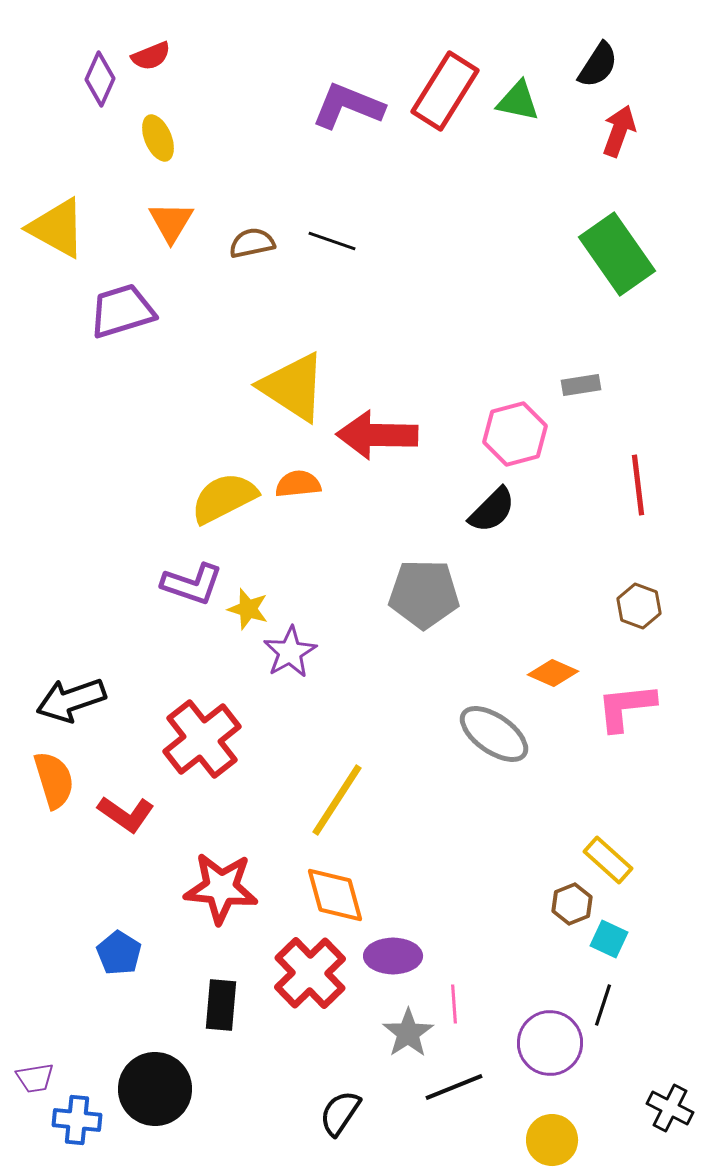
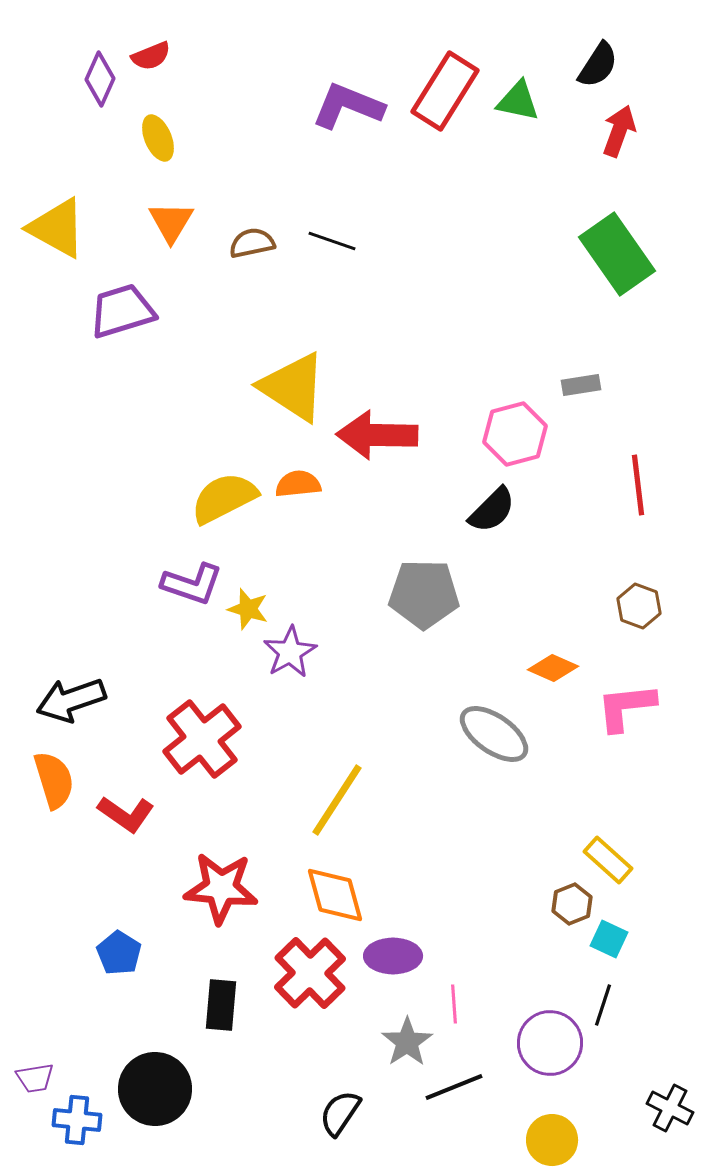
orange diamond at (553, 673): moved 5 px up
gray star at (408, 1033): moved 1 px left, 9 px down
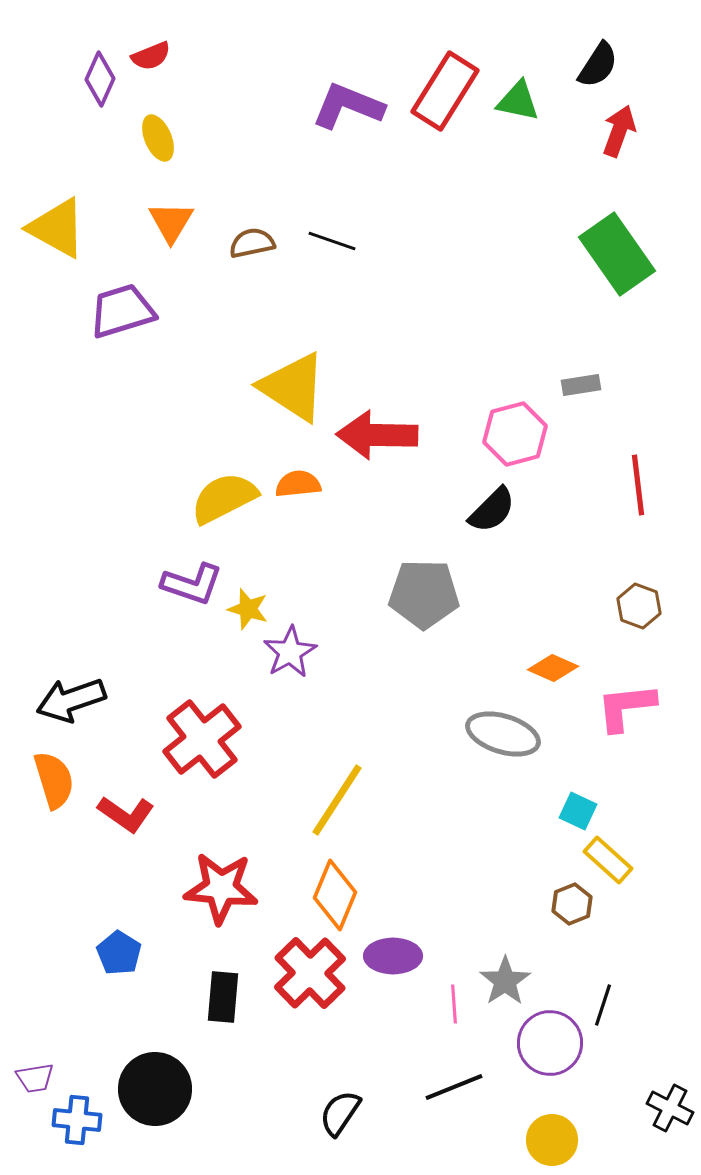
gray ellipse at (494, 734): moved 9 px right; rotated 18 degrees counterclockwise
orange diamond at (335, 895): rotated 38 degrees clockwise
cyan square at (609, 939): moved 31 px left, 128 px up
black rectangle at (221, 1005): moved 2 px right, 8 px up
gray star at (407, 1042): moved 98 px right, 61 px up
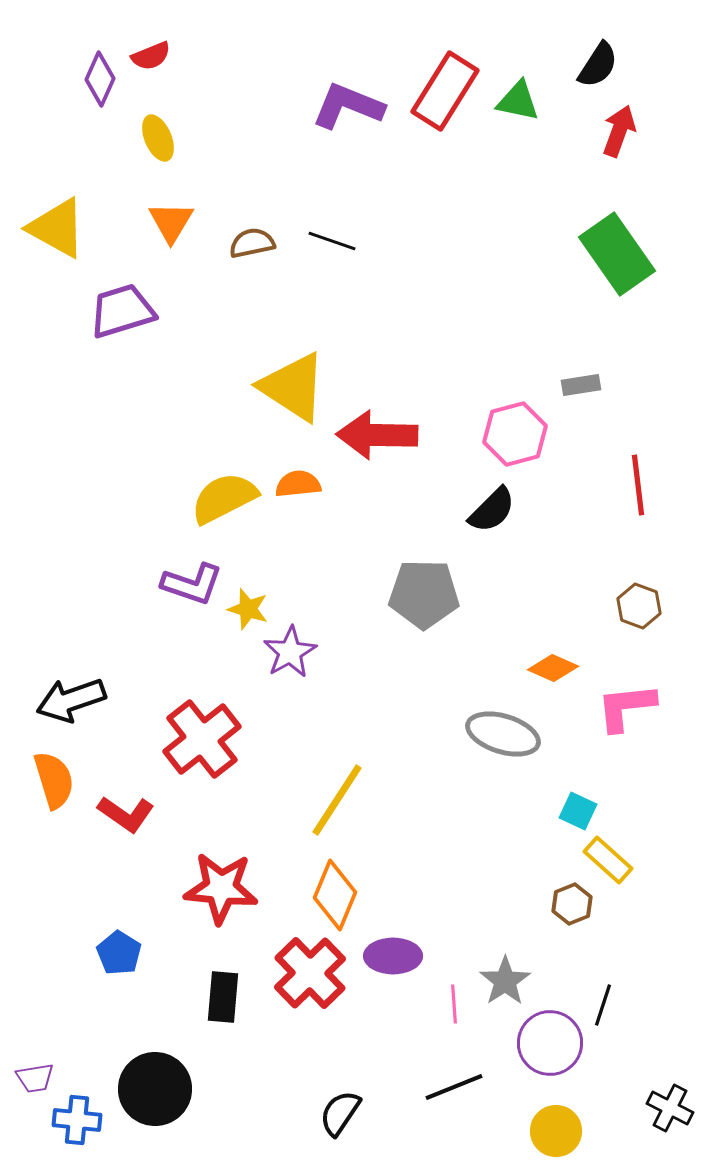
yellow circle at (552, 1140): moved 4 px right, 9 px up
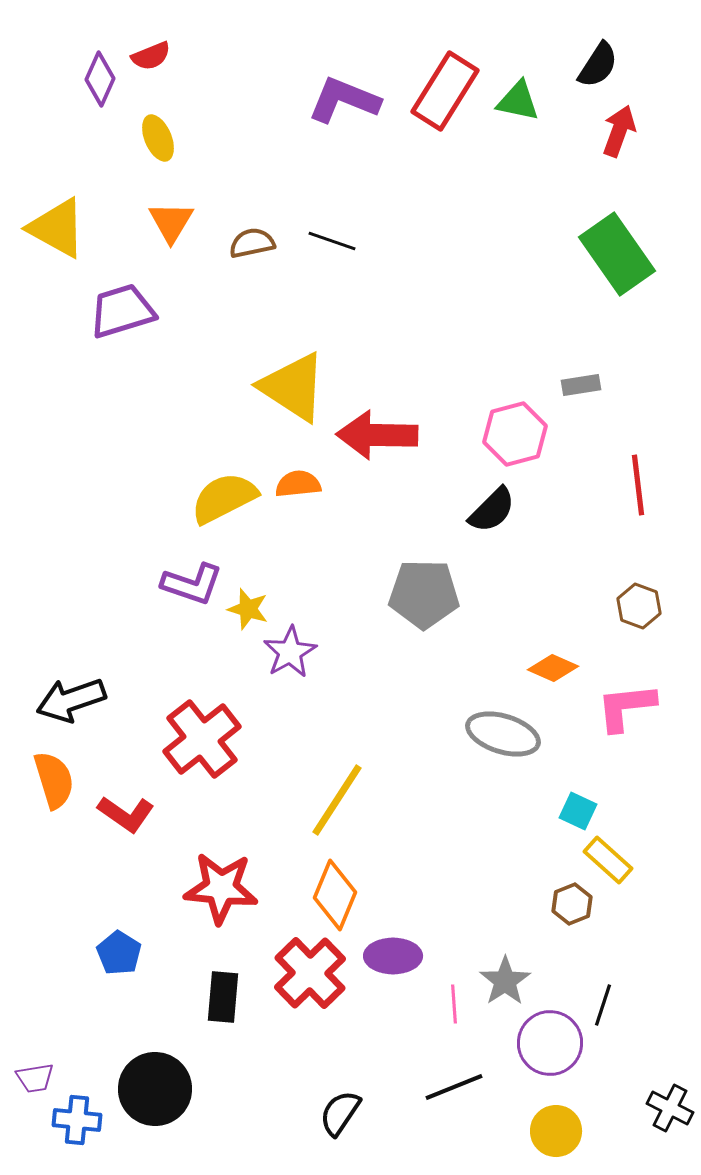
purple L-shape at (348, 106): moved 4 px left, 6 px up
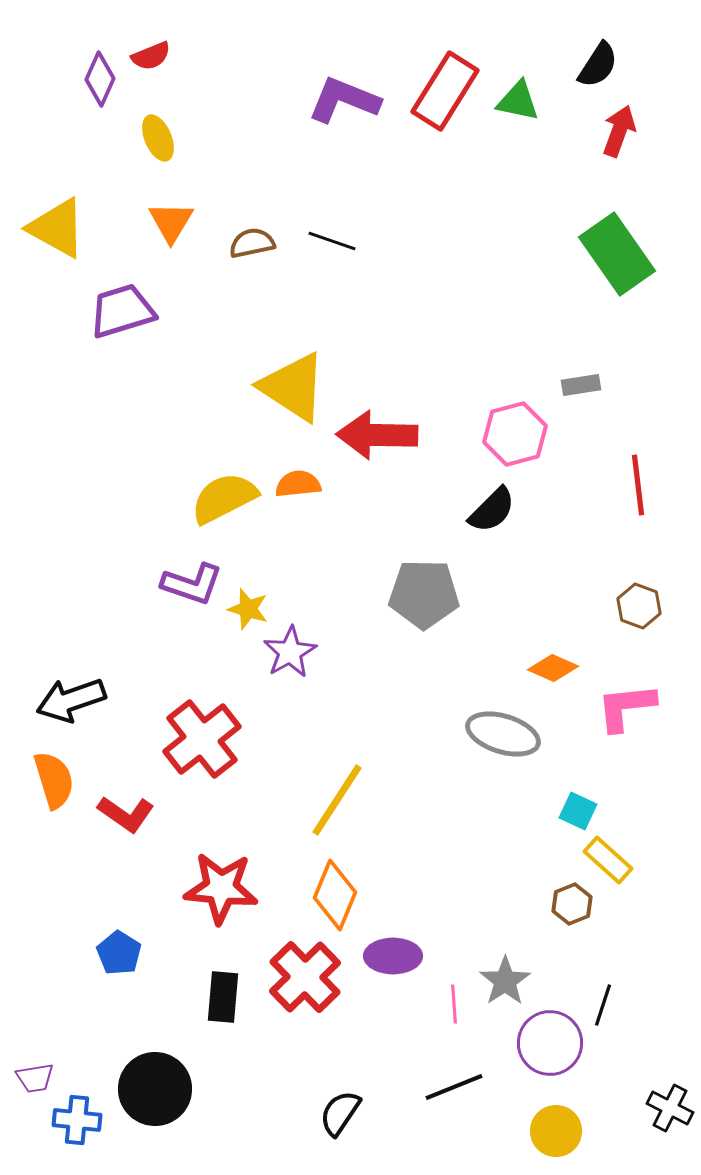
red cross at (310, 973): moved 5 px left, 4 px down
